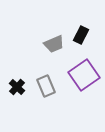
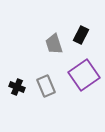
gray trapezoid: rotated 95 degrees clockwise
black cross: rotated 21 degrees counterclockwise
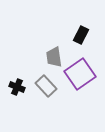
gray trapezoid: moved 13 px down; rotated 10 degrees clockwise
purple square: moved 4 px left, 1 px up
gray rectangle: rotated 20 degrees counterclockwise
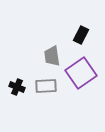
gray trapezoid: moved 2 px left, 1 px up
purple square: moved 1 px right, 1 px up
gray rectangle: rotated 50 degrees counterclockwise
